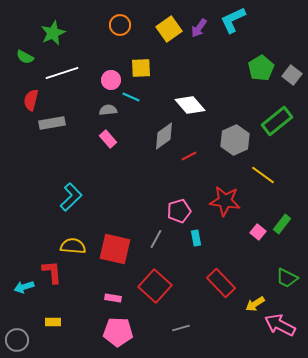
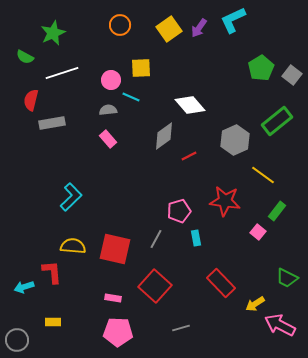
green rectangle at (282, 224): moved 5 px left, 13 px up
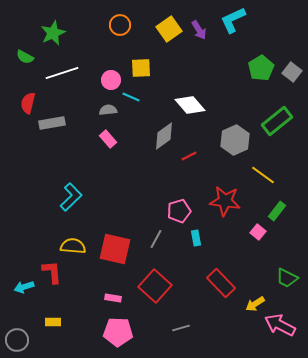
purple arrow at (199, 28): moved 2 px down; rotated 66 degrees counterclockwise
gray square at (292, 75): moved 3 px up
red semicircle at (31, 100): moved 3 px left, 3 px down
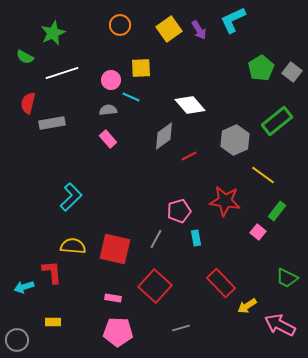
yellow arrow at (255, 304): moved 8 px left, 2 px down
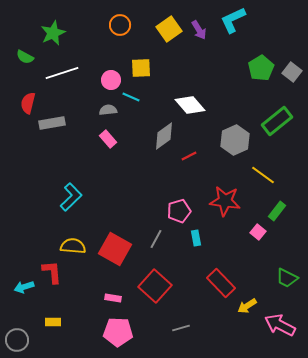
red square at (115, 249): rotated 16 degrees clockwise
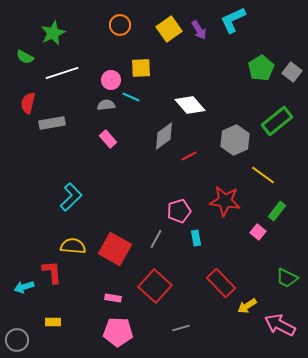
gray semicircle at (108, 110): moved 2 px left, 5 px up
